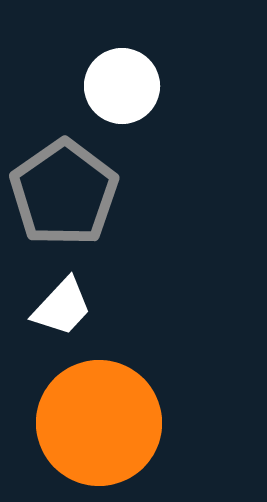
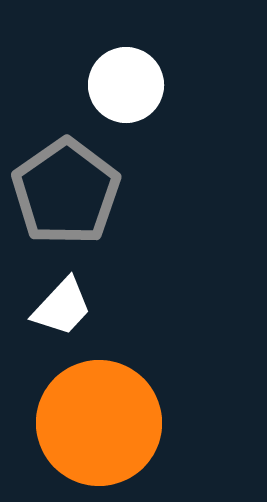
white circle: moved 4 px right, 1 px up
gray pentagon: moved 2 px right, 1 px up
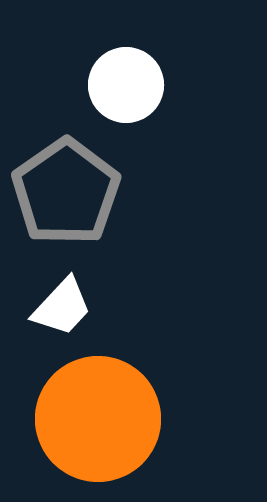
orange circle: moved 1 px left, 4 px up
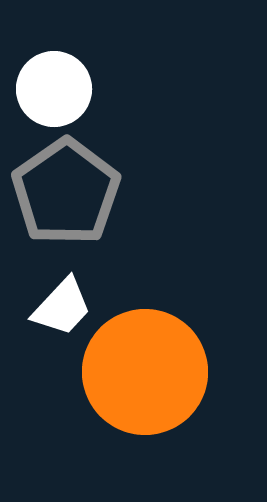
white circle: moved 72 px left, 4 px down
orange circle: moved 47 px right, 47 px up
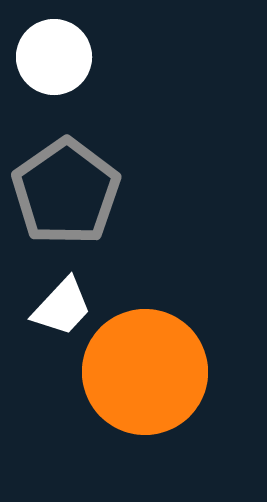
white circle: moved 32 px up
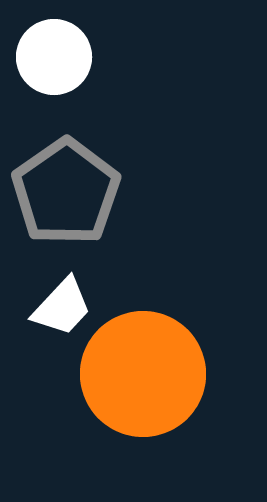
orange circle: moved 2 px left, 2 px down
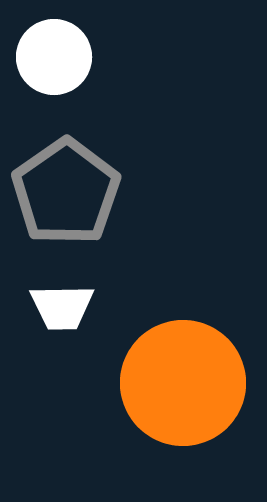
white trapezoid: rotated 46 degrees clockwise
orange circle: moved 40 px right, 9 px down
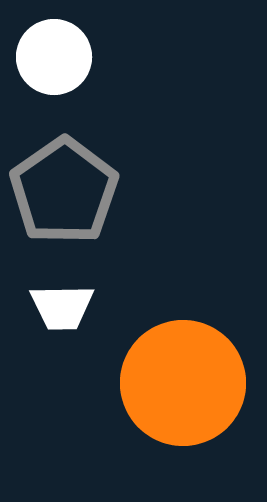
gray pentagon: moved 2 px left, 1 px up
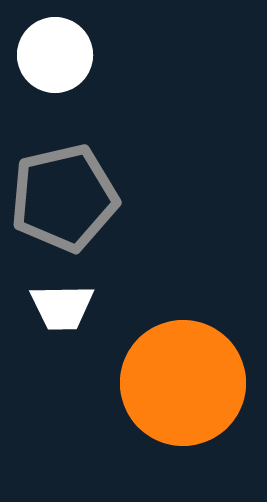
white circle: moved 1 px right, 2 px up
gray pentagon: moved 7 px down; rotated 22 degrees clockwise
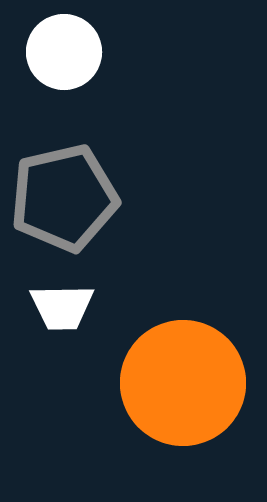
white circle: moved 9 px right, 3 px up
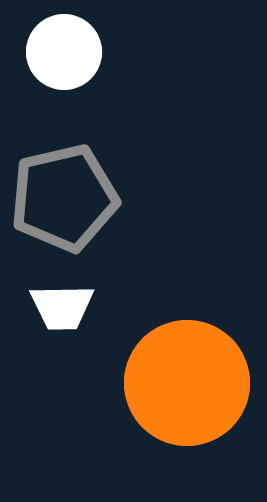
orange circle: moved 4 px right
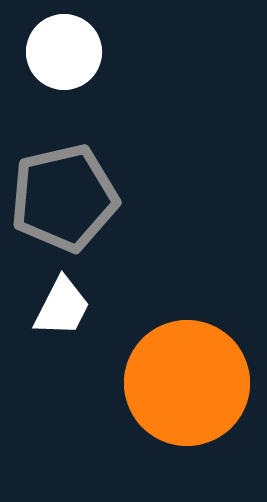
white trapezoid: rotated 62 degrees counterclockwise
